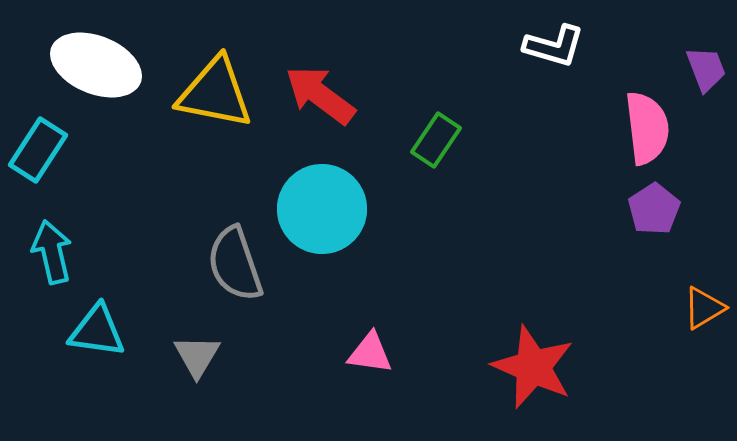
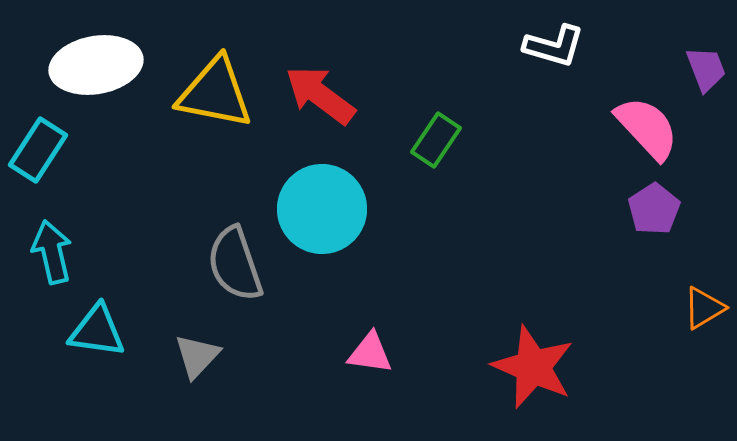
white ellipse: rotated 32 degrees counterclockwise
pink semicircle: rotated 36 degrees counterclockwise
gray triangle: rotated 12 degrees clockwise
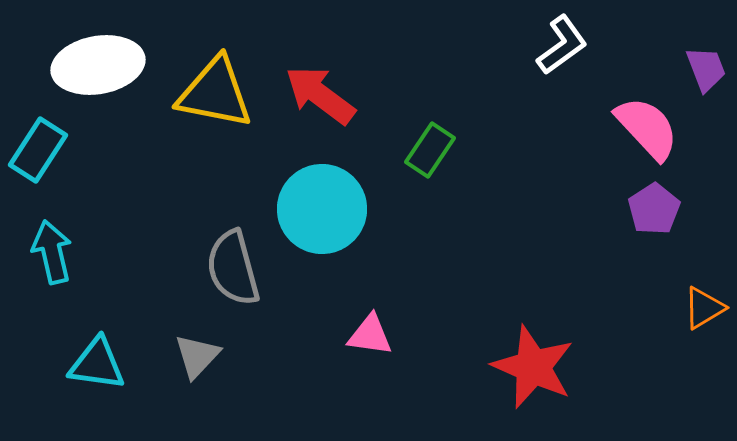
white L-shape: moved 8 px right, 1 px up; rotated 52 degrees counterclockwise
white ellipse: moved 2 px right
green rectangle: moved 6 px left, 10 px down
gray semicircle: moved 2 px left, 4 px down; rotated 4 degrees clockwise
cyan triangle: moved 33 px down
pink triangle: moved 18 px up
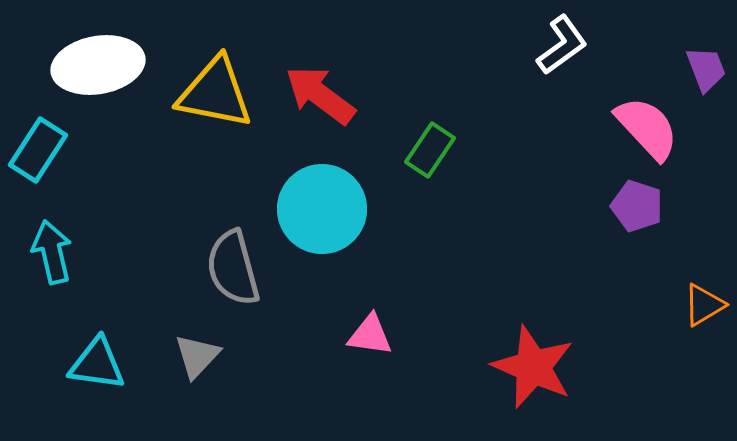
purple pentagon: moved 17 px left, 3 px up; rotated 21 degrees counterclockwise
orange triangle: moved 3 px up
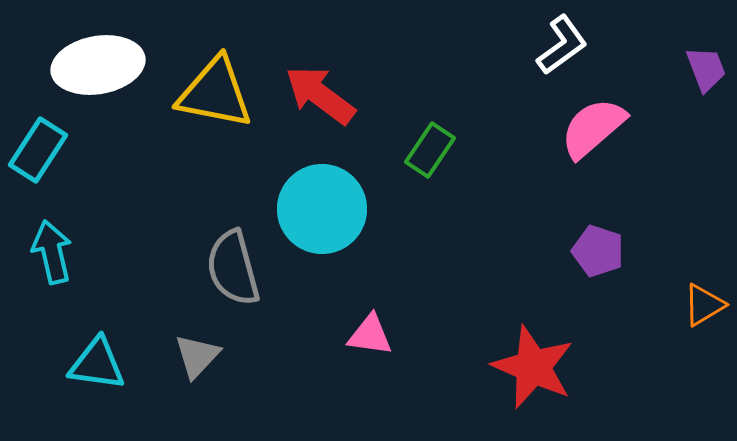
pink semicircle: moved 54 px left; rotated 88 degrees counterclockwise
purple pentagon: moved 39 px left, 45 px down
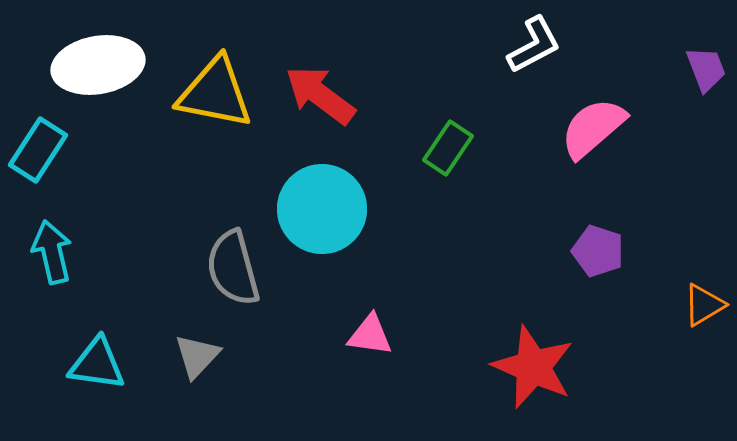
white L-shape: moved 28 px left; rotated 8 degrees clockwise
green rectangle: moved 18 px right, 2 px up
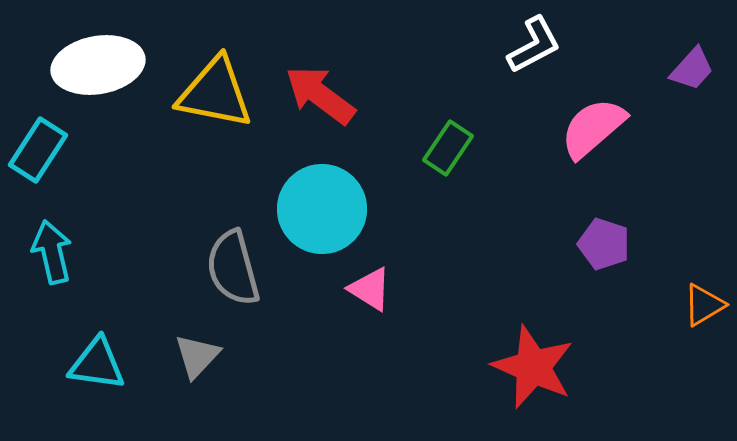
purple trapezoid: moved 14 px left; rotated 63 degrees clockwise
purple pentagon: moved 6 px right, 7 px up
pink triangle: moved 46 px up; rotated 24 degrees clockwise
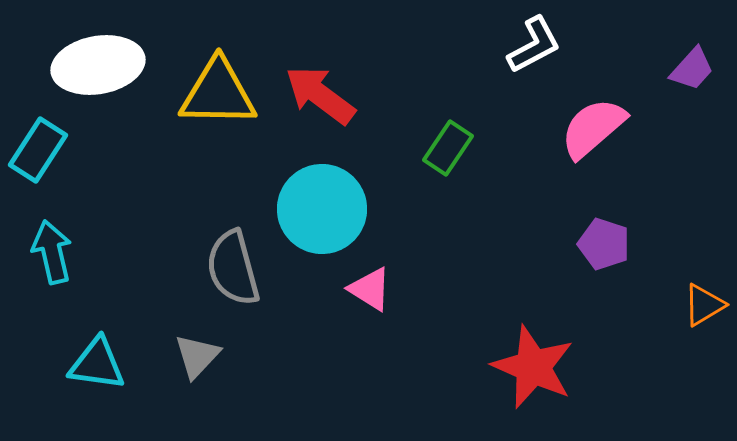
yellow triangle: moved 3 px right; rotated 10 degrees counterclockwise
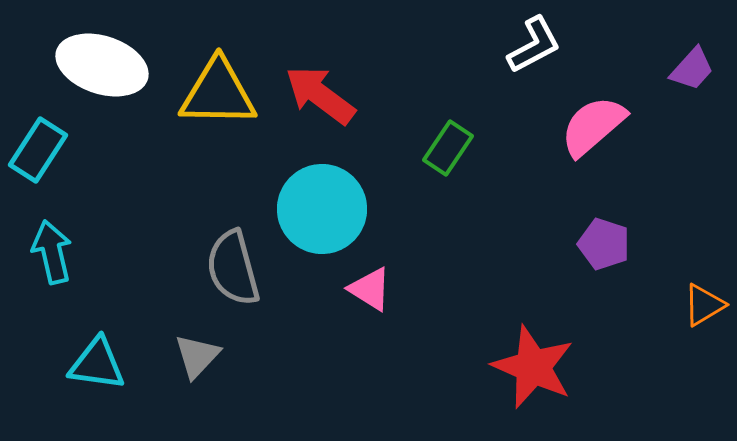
white ellipse: moved 4 px right; rotated 28 degrees clockwise
pink semicircle: moved 2 px up
